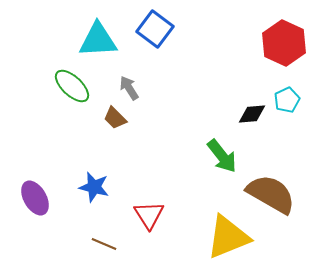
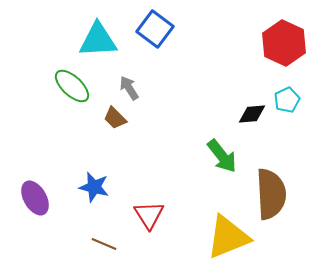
brown semicircle: rotated 57 degrees clockwise
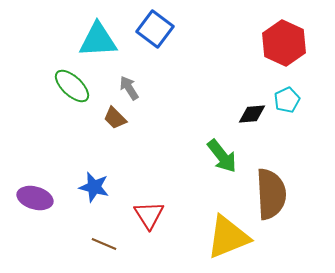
purple ellipse: rotated 44 degrees counterclockwise
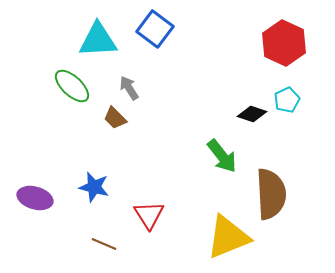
black diamond: rotated 24 degrees clockwise
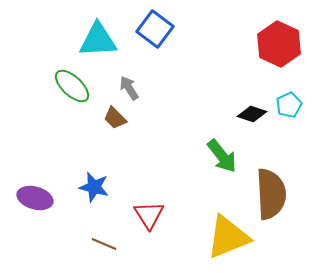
red hexagon: moved 5 px left, 1 px down
cyan pentagon: moved 2 px right, 5 px down
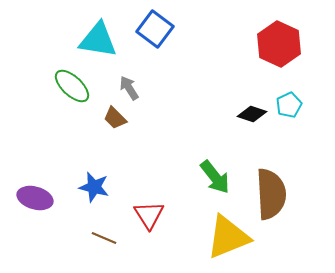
cyan triangle: rotated 12 degrees clockwise
green arrow: moved 7 px left, 21 px down
brown line: moved 6 px up
